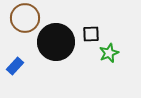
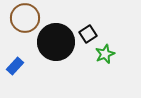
black square: moved 3 px left; rotated 30 degrees counterclockwise
green star: moved 4 px left, 1 px down
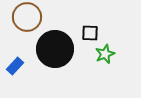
brown circle: moved 2 px right, 1 px up
black square: moved 2 px right, 1 px up; rotated 36 degrees clockwise
black circle: moved 1 px left, 7 px down
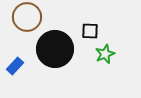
black square: moved 2 px up
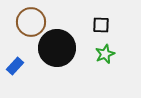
brown circle: moved 4 px right, 5 px down
black square: moved 11 px right, 6 px up
black circle: moved 2 px right, 1 px up
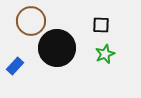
brown circle: moved 1 px up
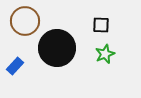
brown circle: moved 6 px left
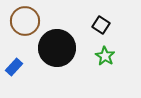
black square: rotated 30 degrees clockwise
green star: moved 2 px down; rotated 18 degrees counterclockwise
blue rectangle: moved 1 px left, 1 px down
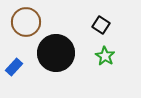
brown circle: moved 1 px right, 1 px down
black circle: moved 1 px left, 5 px down
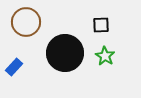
black square: rotated 36 degrees counterclockwise
black circle: moved 9 px right
